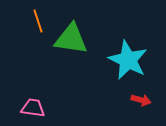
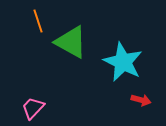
green triangle: moved 3 px down; rotated 21 degrees clockwise
cyan star: moved 5 px left, 2 px down
pink trapezoid: rotated 55 degrees counterclockwise
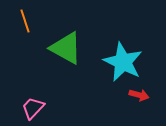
orange line: moved 13 px left
green triangle: moved 5 px left, 6 px down
red arrow: moved 2 px left, 5 px up
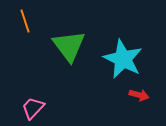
green triangle: moved 3 px right, 2 px up; rotated 24 degrees clockwise
cyan star: moved 3 px up
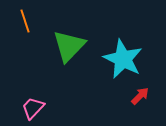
green triangle: rotated 21 degrees clockwise
red arrow: moved 1 px right, 1 px down; rotated 60 degrees counterclockwise
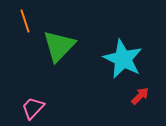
green triangle: moved 10 px left
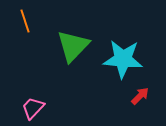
green triangle: moved 14 px right
cyan star: rotated 21 degrees counterclockwise
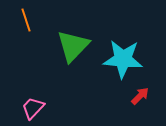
orange line: moved 1 px right, 1 px up
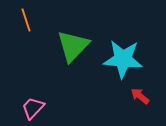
red arrow: rotated 96 degrees counterclockwise
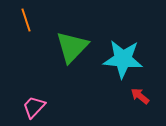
green triangle: moved 1 px left, 1 px down
pink trapezoid: moved 1 px right, 1 px up
